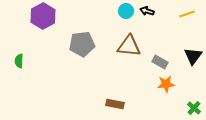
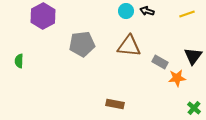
orange star: moved 11 px right, 6 px up
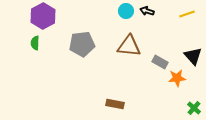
black triangle: rotated 18 degrees counterclockwise
green semicircle: moved 16 px right, 18 px up
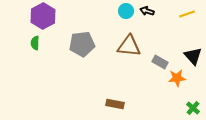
green cross: moved 1 px left
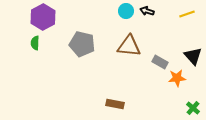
purple hexagon: moved 1 px down
gray pentagon: rotated 20 degrees clockwise
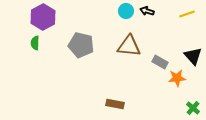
gray pentagon: moved 1 px left, 1 px down
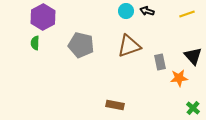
brown triangle: rotated 25 degrees counterclockwise
gray rectangle: rotated 49 degrees clockwise
orange star: moved 2 px right
brown rectangle: moved 1 px down
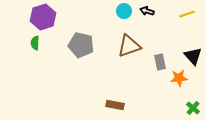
cyan circle: moved 2 px left
purple hexagon: rotated 10 degrees clockwise
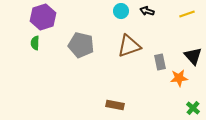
cyan circle: moved 3 px left
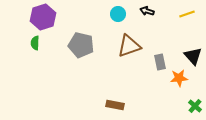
cyan circle: moved 3 px left, 3 px down
green cross: moved 2 px right, 2 px up
